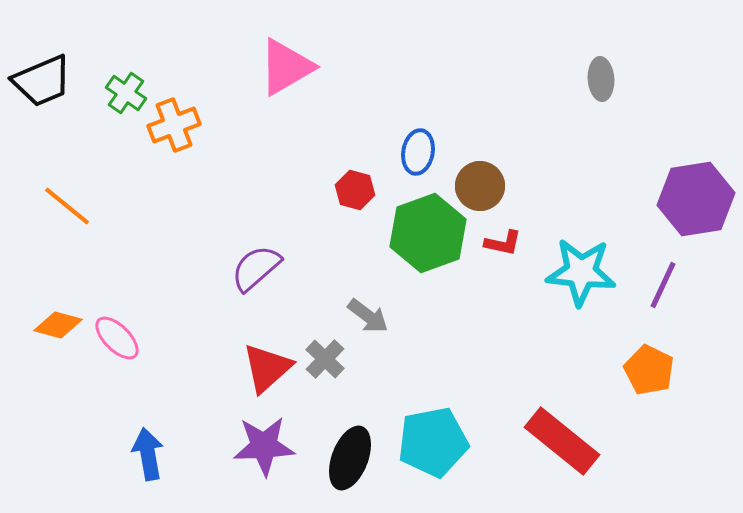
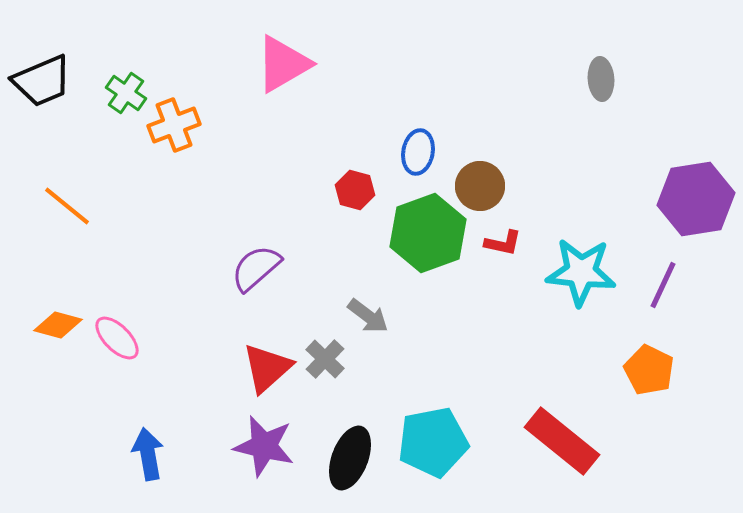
pink triangle: moved 3 px left, 3 px up
purple star: rotated 16 degrees clockwise
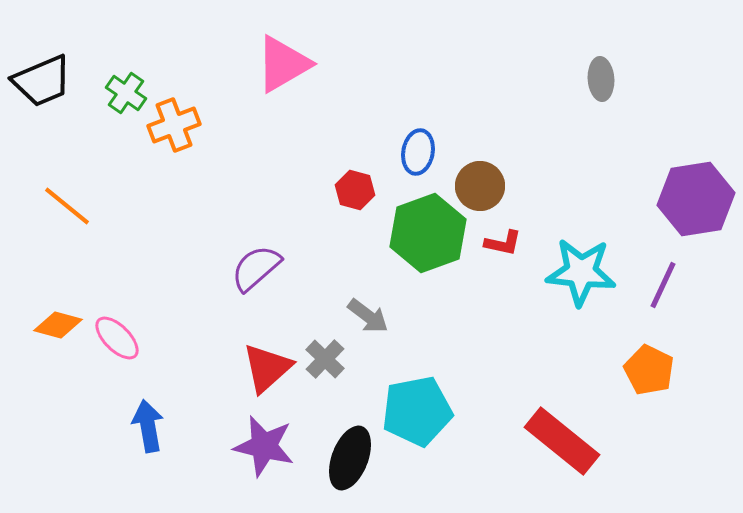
cyan pentagon: moved 16 px left, 31 px up
blue arrow: moved 28 px up
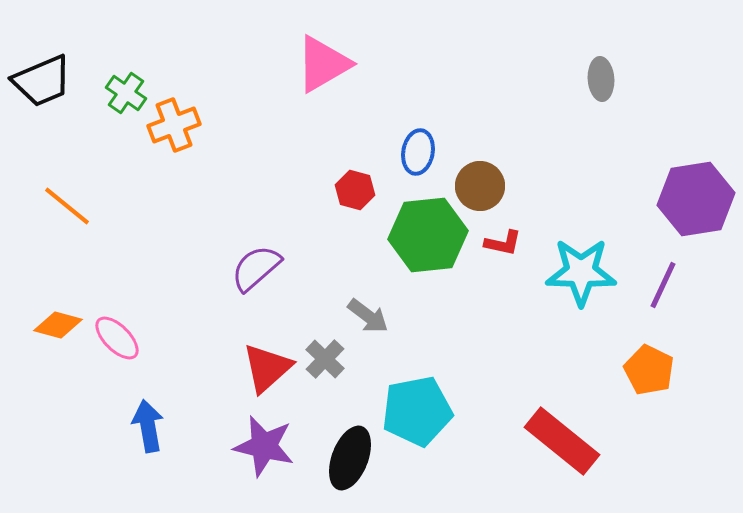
pink triangle: moved 40 px right
green hexagon: moved 2 px down; rotated 14 degrees clockwise
cyan star: rotated 4 degrees counterclockwise
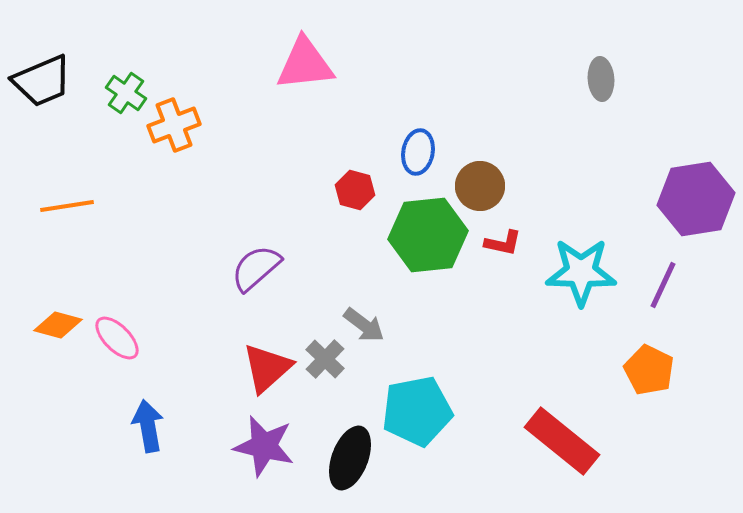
pink triangle: moved 18 px left; rotated 24 degrees clockwise
orange line: rotated 48 degrees counterclockwise
gray arrow: moved 4 px left, 9 px down
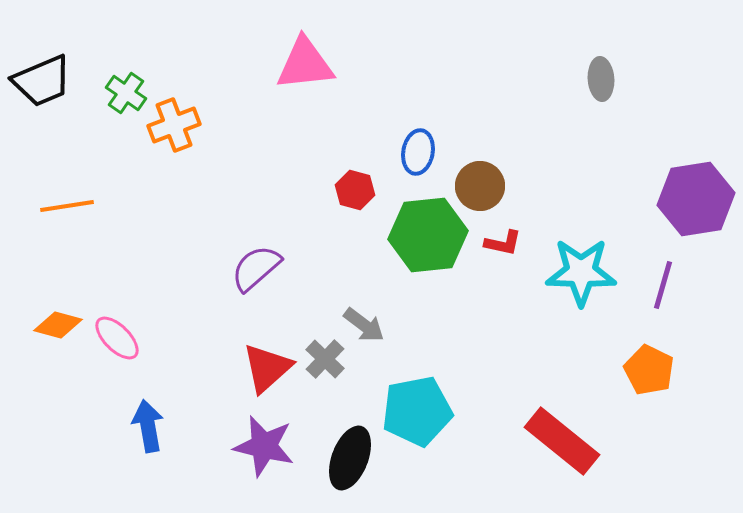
purple line: rotated 9 degrees counterclockwise
